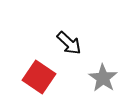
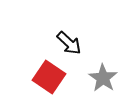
red square: moved 10 px right
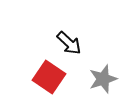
gray star: moved 1 px down; rotated 20 degrees clockwise
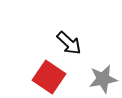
gray star: rotated 8 degrees clockwise
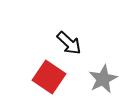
gray star: rotated 16 degrees counterclockwise
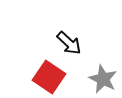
gray star: rotated 20 degrees counterclockwise
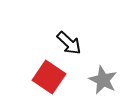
gray star: moved 1 px down
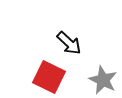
red square: rotated 8 degrees counterclockwise
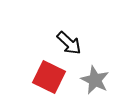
gray star: moved 8 px left
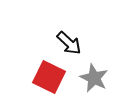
gray star: moved 1 px left, 2 px up
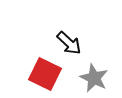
red square: moved 4 px left, 3 px up
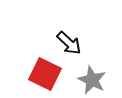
gray star: moved 2 px left, 2 px down
